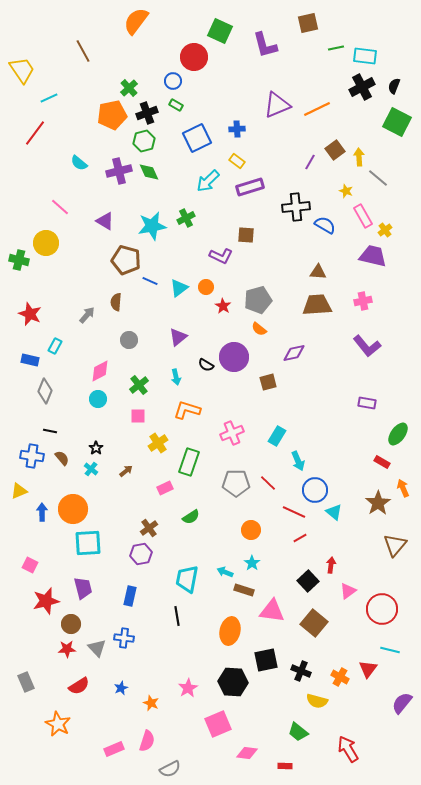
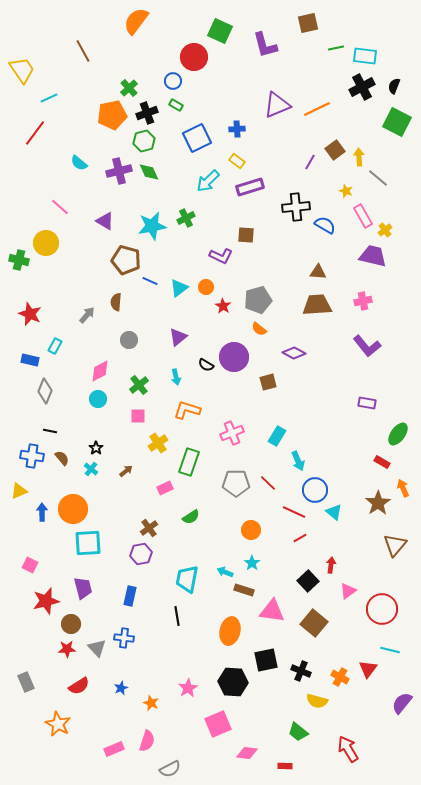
purple diamond at (294, 353): rotated 40 degrees clockwise
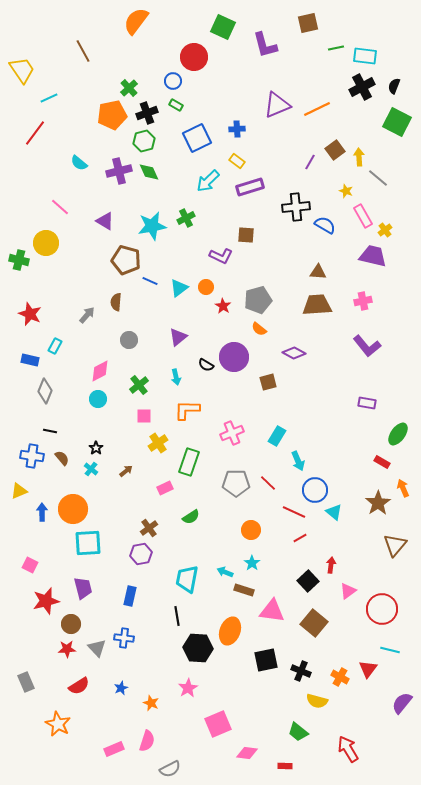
green square at (220, 31): moved 3 px right, 4 px up
orange L-shape at (187, 410): rotated 16 degrees counterclockwise
pink square at (138, 416): moved 6 px right
orange ellipse at (230, 631): rotated 8 degrees clockwise
black hexagon at (233, 682): moved 35 px left, 34 px up
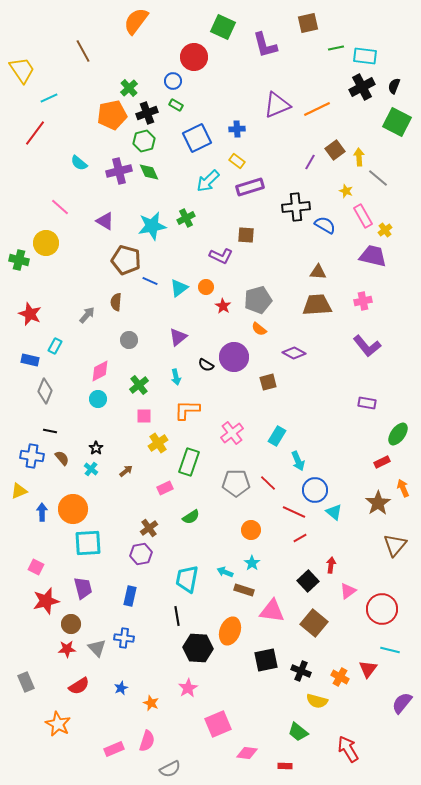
pink cross at (232, 433): rotated 15 degrees counterclockwise
red rectangle at (382, 462): rotated 56 degrees counterclockwise
pink square at (30, 565): moved 6 px right, 2 px down
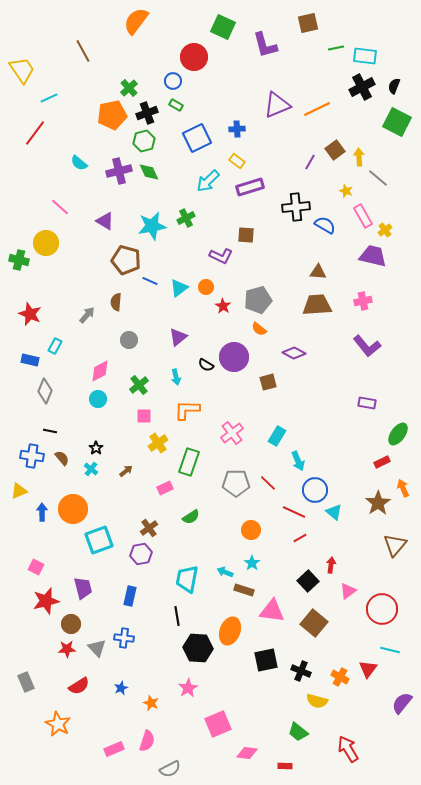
cyan square at (88, 543): moved 11 px right, 3 px up; rotated 16 degrees counterclockwise
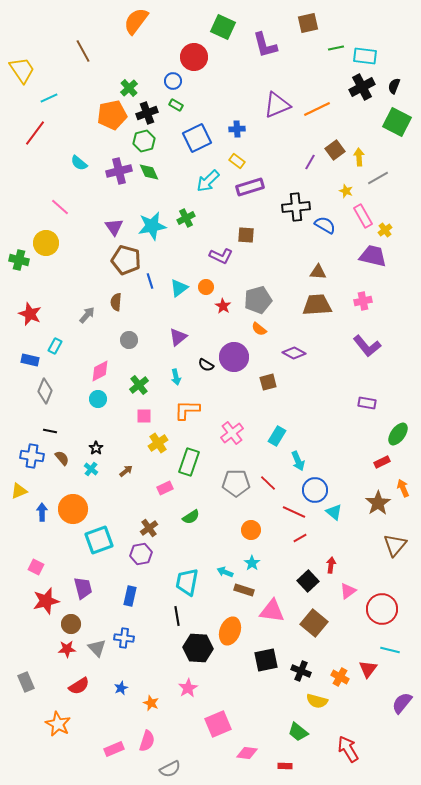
gray line at (378, 178): rotated 70 degrees counterclockwise
purple triangle at (105, 221): moved 9 px right, 6 px down; rotated 24 degrees clockwise
blue line at (150, 281): rotated 49 degrees clockwise
cyan trapezoid at (187, 579): moved 3 px down
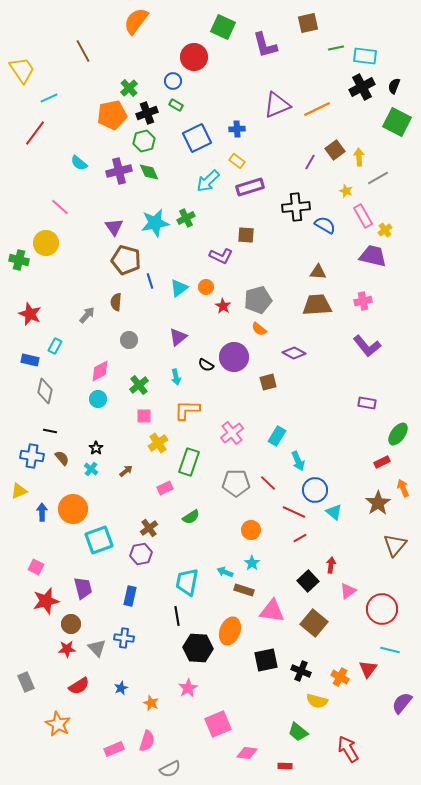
cyan star at (152, 226): moved 3 px right, 3 px up
gray diamond at (45, 391): rotated 10 degrees counterclockwise
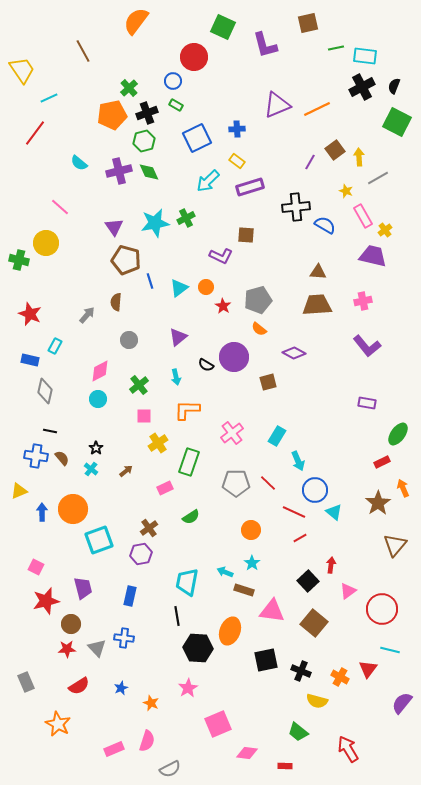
blue cross at (32, 456): moved 4 px right
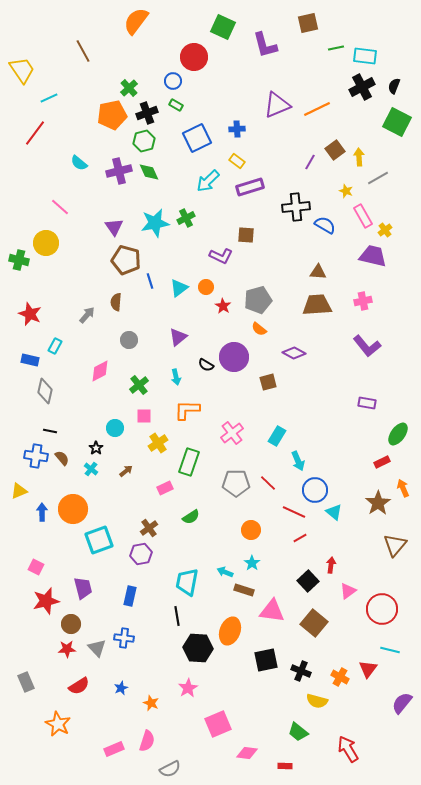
cyan circle at (98, 399): moved 17 px right, 29 px down
